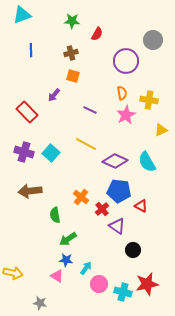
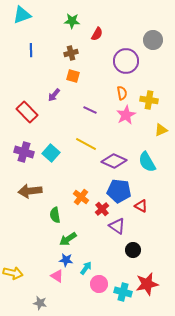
purple diamond: moved 1 px left
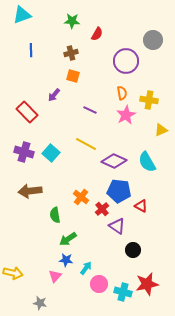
pink triangle: moved 2 px left; rotated 40 degrees clockwise
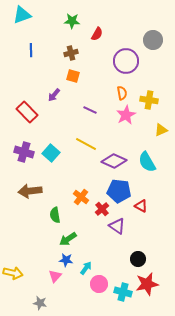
black circle: moved 5 px right, 9 px down
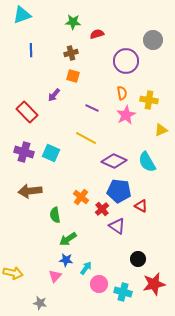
green star: moved 1 px right, 1 px down
red semicircle: rotated 136 degrees counterclockwise
purple line: moved 2 px right, 2 px up
yellow line: moved 6 px up
cyan square: rotated 18 degrees counterclockwise
red star: moved 7 px right
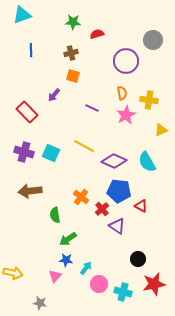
yellow line: moved 2 px left, 8 px down
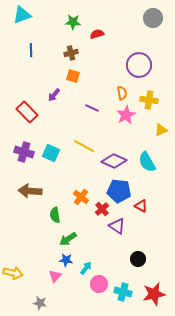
gray circle: moved 22 px up
purple circle: moved 13 px right, 4 px down
brown arrow: rotated 10 degrees clockwise
red star: moved 10 px down
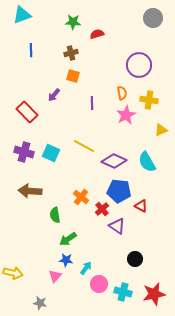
purple line: moved 5 px up; rotated 64 degrees clockwise
black circle: moved 3 px left
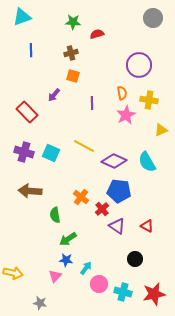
cyan triangle: moved 2 px down
red triangle: moved 6 px right, 20 px down
